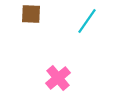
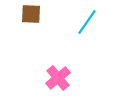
cyan line: moved 1 px down
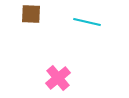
cyan line: rotated 68 degrees clockwise
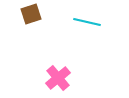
brown square: rotated 20 degrees counterclockwise
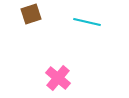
pink cross: rotated 10 degrees counterclockwise
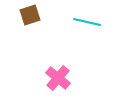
brown square: moved 1 px left, 1 px down
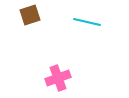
pink cross: rotated 30 degrees clockwise
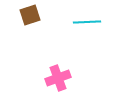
cyan line: rotated 16 degrees counterclockwise
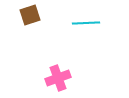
cyan line: moved 1 px left, 1 px down
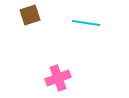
cyan line: rotated 12 degrees clockwise
